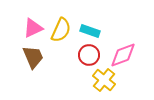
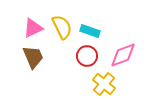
yellow semicircle: moved 1 px right, 3 px up; rotated 50 degrees counterclockwise
red circle: moved 2 px left, 1 px down
yellow cross: moved 4 px down
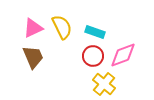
cyan rectangle: moved 5 px right, 1 px down
red circle: moved 6 px right
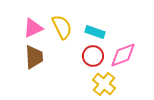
brown trapezoid: moved 1 px right; rotated 20 degrees clockwise
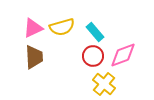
yellow semicircle: rotated 100 degrees clockwise
cyan rectangle: rotated 30 degrees clockwise
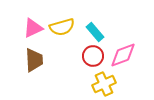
brown trapezoid: moved 3 px down
yellow cross: rotated 25 degrees clockwise
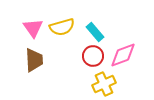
pink triangle: rotated 40 degrees counterclockwise
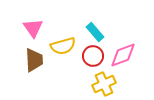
yellow semicircle: moved 1 px right, 19 px down
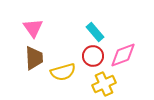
yellow semicircle: moved 26 px down
brown trapezoid: moved 2 px up
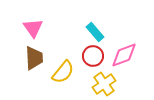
pink diamond: moved 1 px right
yellow semicircle: rotated 35 degrees counterclockwise
yellow cross: rotated 10 degrees counterclockwise
